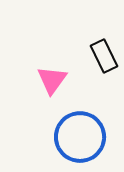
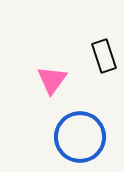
black rectangle: rotated 8 degrees clockwise
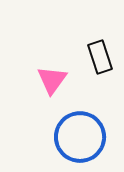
black rectangle: moved 4 px left, 1 px down
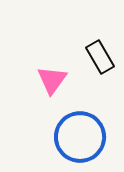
black rectangle: rotated 12 degrees counterclockwise
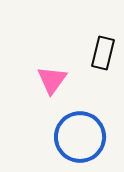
black rectangle: moved 3 px right, 4 px up; rotated 44 degrees clockwise
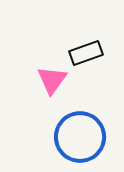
black rectangle: moved 17 px left; rotated 56 degrees clockwise
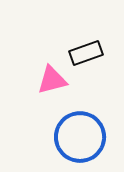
pink triangle: rotated 40 degrees clockwise
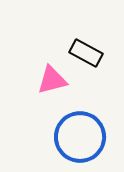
black rectangle: rotated 48 degrees clockwise
